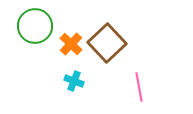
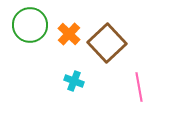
green circle: moved 5 px left, 1 px up
orange cross: moved 2 px left, 10 px up
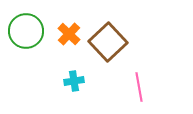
green circle: moved 4 px left, 6 px down
brown square: moved 1 px right, 1 px up
cyan cross: rotated 30 degrees counterclockwise
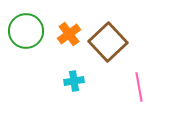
orange cross: rotated 10 degrees clockwise
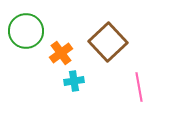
orange cross: moved 8 px left, 19 px down
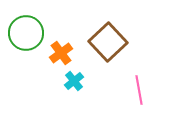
green circle: moved 2 px down
cyan cross: rotated 30 degrees counterclockwise
pink line: moved 3 px down
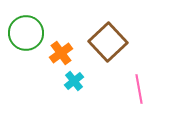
pink line: moved 1 px up
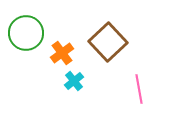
orange cross: moved 1 px right
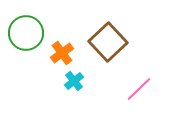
pink line: rotated 56 degrees clockwise
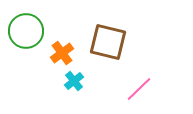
green circle: moved 2 px up
brown square: rotated 33 degrees counterclockwise
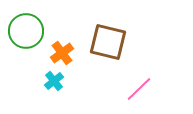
cyan cross: moved 20 px left
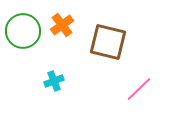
green circle: moved 3 px left
orange cross: moved 28 px up
cyan cross: rotated 18 degrees clockwise
